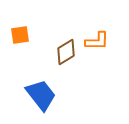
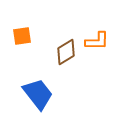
orange square: moved 2 px right, 1 px down
blue trapezoid: moved 3 px left, 1 px up
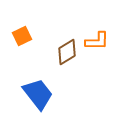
orange square: rotated 18 degrees counterclockwise
brown diamond: moved 1 px right
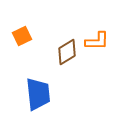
blue trapezoid: rotated 32 degrees clockwise
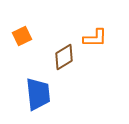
orange L-shape: moved 2 px left, 3 px up
brown diamond: moved 3 px left, 5 px down
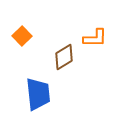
orange square: rotated 18 degrees counterclockwise
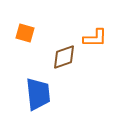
orange square: moved 3 px right, 3 px up; rotated 30 degrees counterclockwise
brown diamond: rotated 12 degrees clockwise
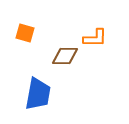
brown diamond: moved 1 px right, 1 px up; rotated 20 degrees clockwise
blue trapezoid: rotated 16 degrees clockwise
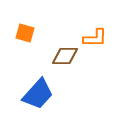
blue trapezoid: rotated 32 degrees clockwise
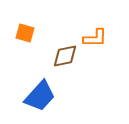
brown diamond: rotated 12 degrees counterclockwise
blue trapezoid: moved 2 px right, 2 px down
